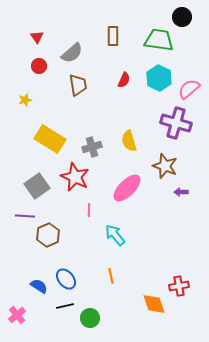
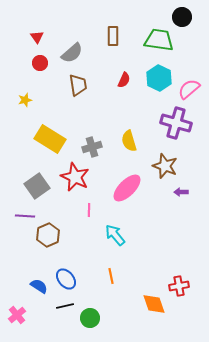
red circle: moved 1 px right, 3 px up
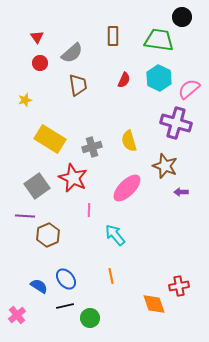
red star: moved 2 px left, 1 px down
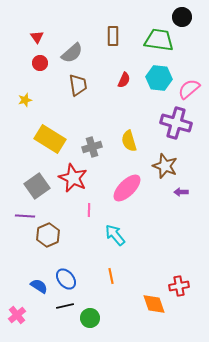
cyan hexagon: rotated 20 degrees counterclockwise
